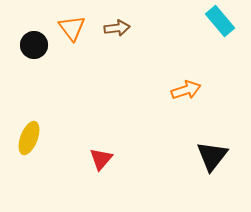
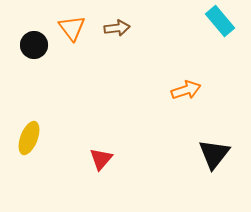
black triangle: moved 2 px right, 2 px up
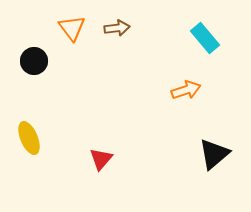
cyan rectangle: moved 15 px left, 17 px down
black circle: moved 16 px down
yellow ellipse: rotated 44 degrees counterclockwise
black triangle: rotated 12 degrees clockwise
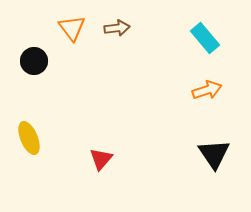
orange arrow: moved 21 px right
black triangle: rotated 24 degrees counterclockwise
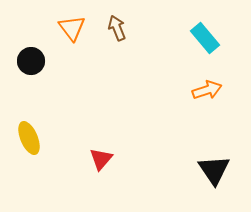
brown arrow: rotated 105 degrees counterclockwise
black circle: moved 3 px left
black triangle: moved 16 px down
